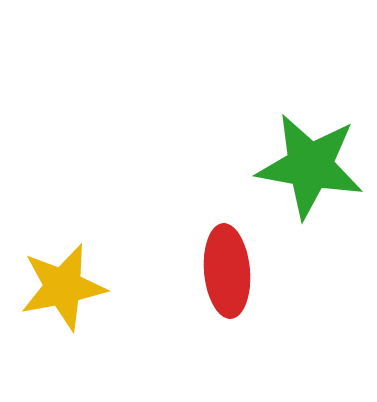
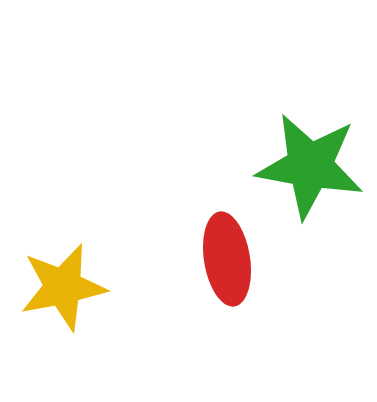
red ellipse: moved 12 px up; rotated 4 degrees counterclockwise
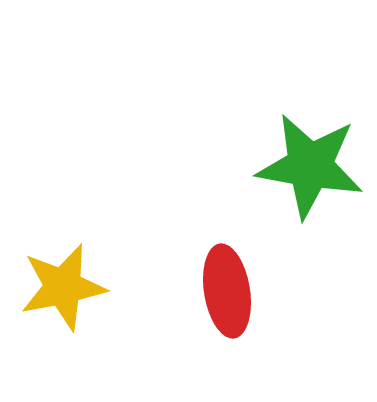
red ellipse: moved 32 px down
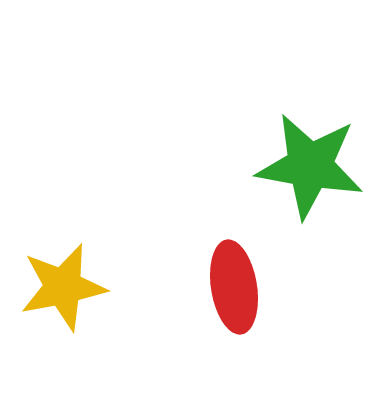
red ellipse: moved 7 px right, 4 px up
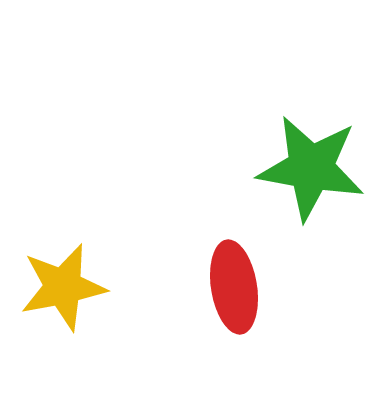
green star: moved 1 px right, 2 px down
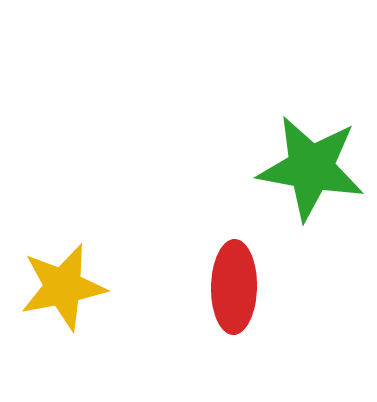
red ellipse: rotated 10 degrees clockwise
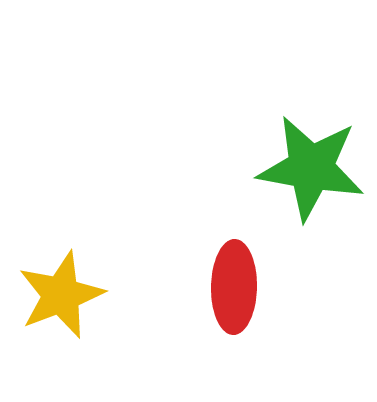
yellow star: moved 2 px left, 8 px down; rotated 10 degrees counterclockwise
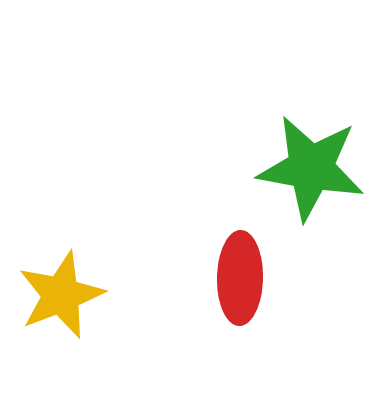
red ellipse: moved 6 px right, 9 px up
